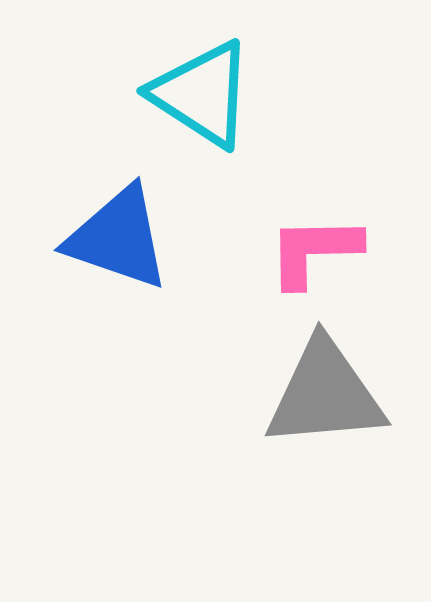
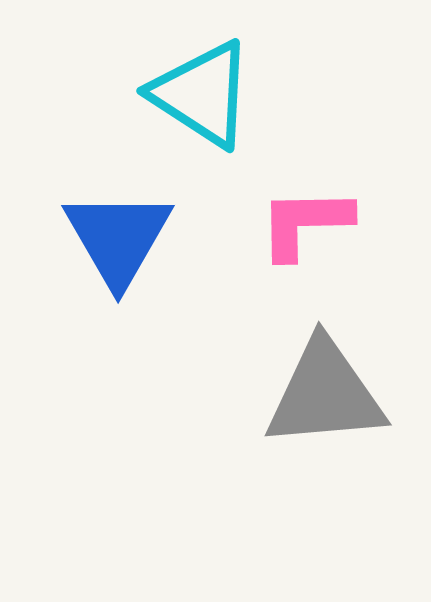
blue triangle: rotated 41 degrees clockwise
pink L-shape: moved 9 px left, 28 px up
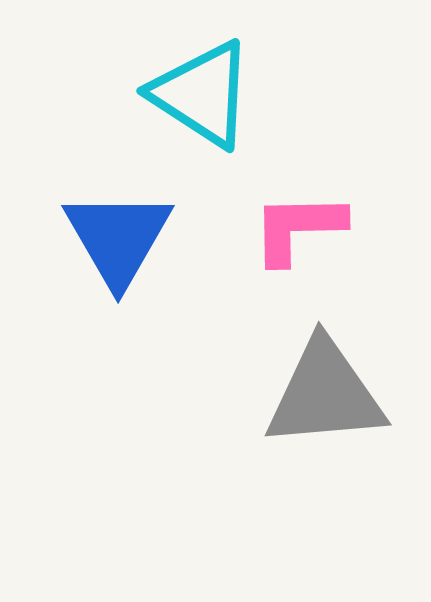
pink L-shape: moved 7 px left, 5 px down
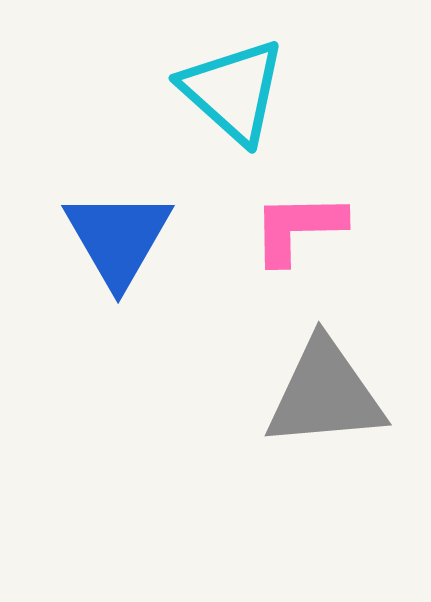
cyan triangle: moved 31 px right, 3 px up; rotated 9 degrees clockwise
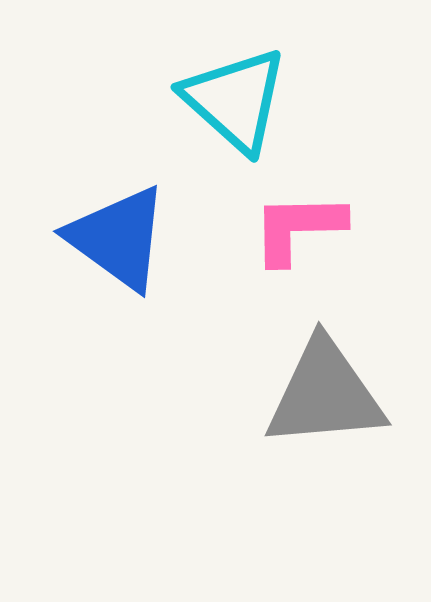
cyan triangle: moved 2 px right, 9 px down
blue triangle: rotated 24 degrees counterclockwise
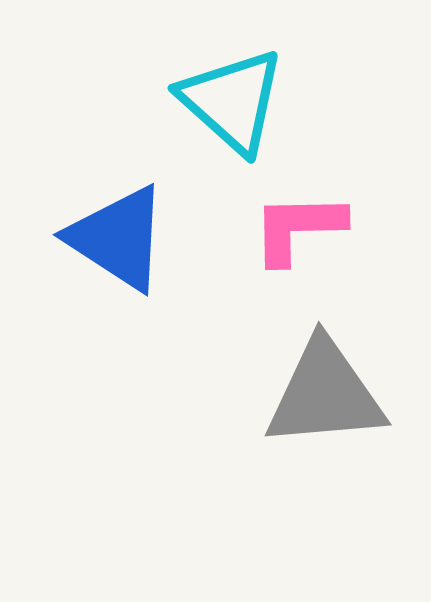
cyan triangle: moved 3 px left, 1 px down
blue triangle: rotated 3 degrees counterclockwise
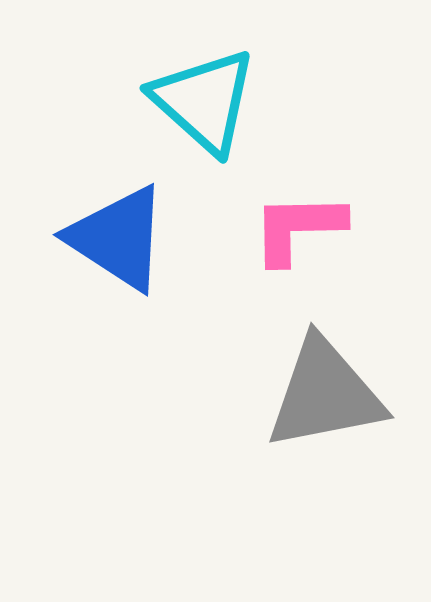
cyan triangle: moved 28 px left
gray triangle: rotated 6 degrees counterclockwise
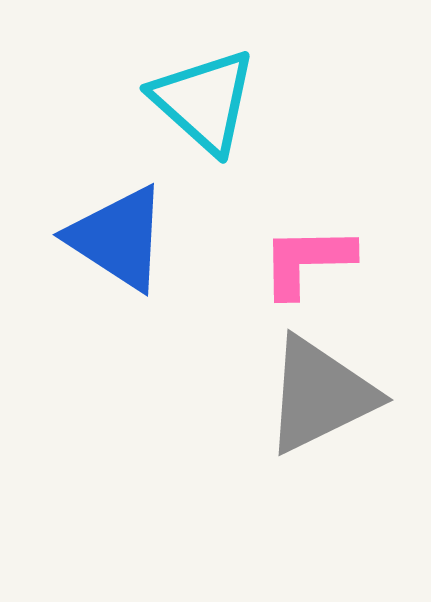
pink L-shape: moved 9 px right, 33 px down
gray triangle: moved 5 px left, 1 px down; rotated 15 degrees counterclockwise
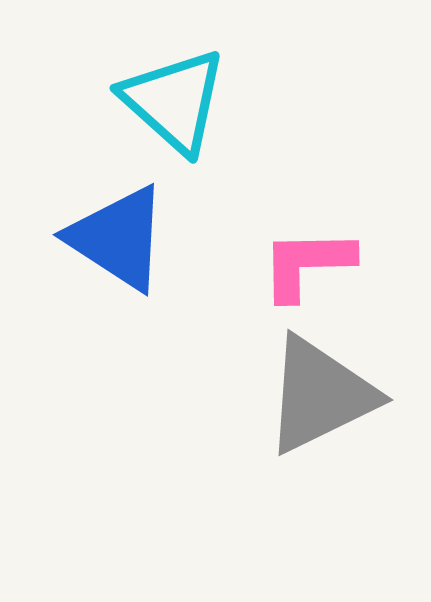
cyan triangle: moved 30 px left
pink L-shape: moved 3 px down
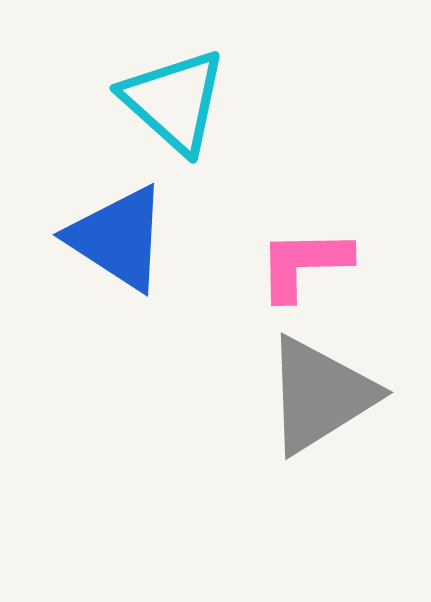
pink L-shape: moved 3 px left
gray triangle: rotated 6 degrees counterclockwise
